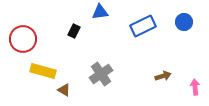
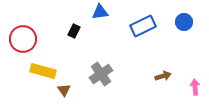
brown triangle: rotated 24 degrees clockwise
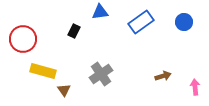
blue rectangle: moved 2 px left, 4 px up; rotated 10 degrees counterclockwise
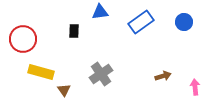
black rectangle: rotated 24 degrees counterclockwise
yellow rectangle: moved 2 px left, 1 px down
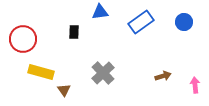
black rectangle: moved 1 px down
gray cross: moved 2 px right, 1 px up; rotated 10 degrees counterclockwise
pink arrow: moved 2 px up
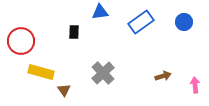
red circle: moved 2 px left, 2 px down
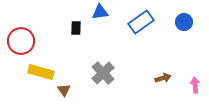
black rectangle: moved 2 px right, 4 px up
brown arrow: moved 2 px down
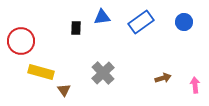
blue triangle: moved 2 px right, 5 px down
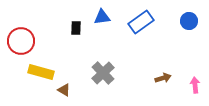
blue circle: moved 5 px right, 1 px up
brown triangle: rotated 24 degrees counterclockwise
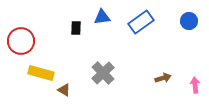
yellow rectangle: moved 1 px down
